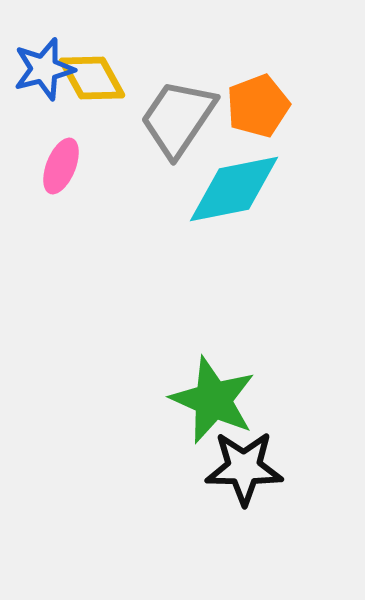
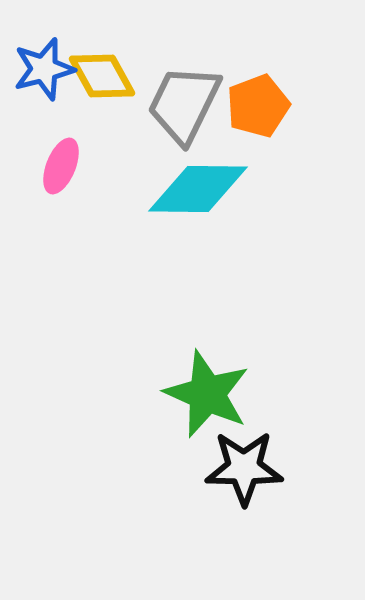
yellow diamond: moved 10 px right, 2 px up
gray trapezoid: moved 6 px right, 14 px up; rotated 8 degrees counterclockwise
cyan diamond: moved 36 px left; rotated 12 degrees clockwise
green star: moved 6 px left, 6 px up
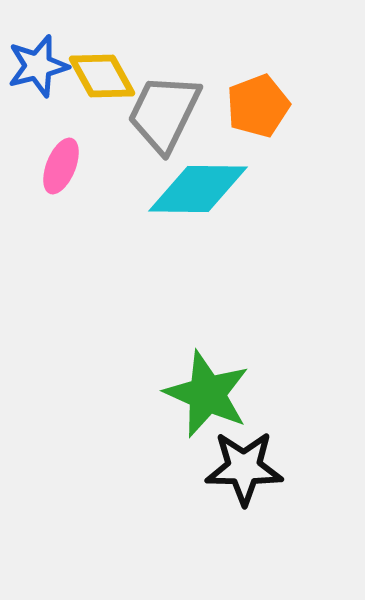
blue star: moved 6 px left, 3 px up
gray trapezoid: moved 20 px left, 9 px down
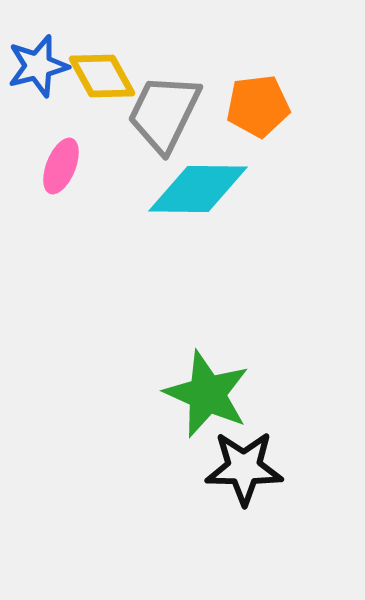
orange pentagon: rotated 14 degrees clockwise
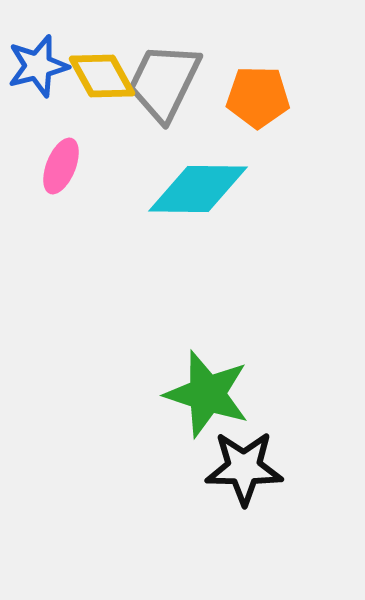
orange pentagon: moved 9 px up; rotated 8 degrees clockwise
gray trapezoid: moved 31 px up
green star: rotated 6 degrees counterclockwise
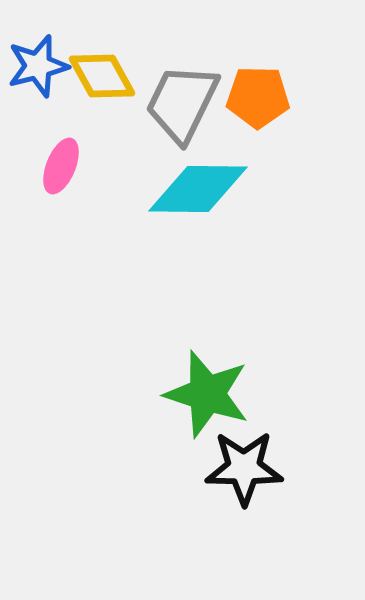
gray trapezoid: moved 18 px right, 21 px down
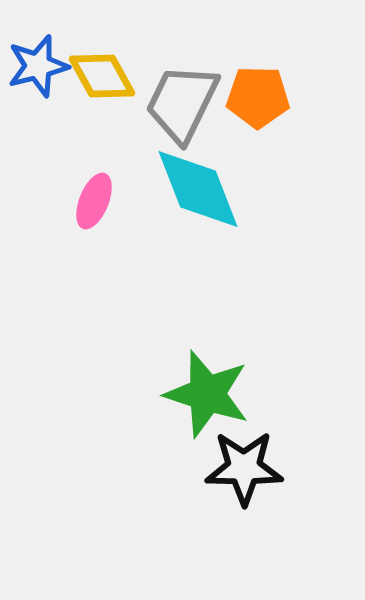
pink ellipse: moved 33 px right, 35 px down
cyan diamond: rotated 68 degrees clockwise
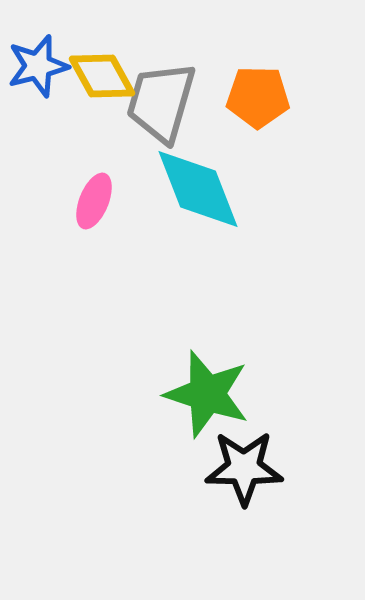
gray trapezoid: moved 21 px left, 1 px up; rotated 10 degrees counterclockwise
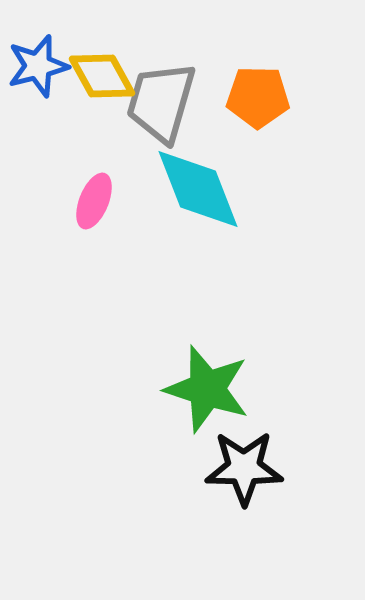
green star: moved 5 px up
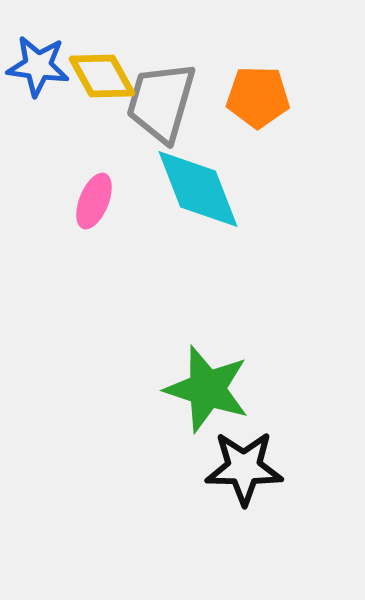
blue star: rotated 22 degrees clockwise
